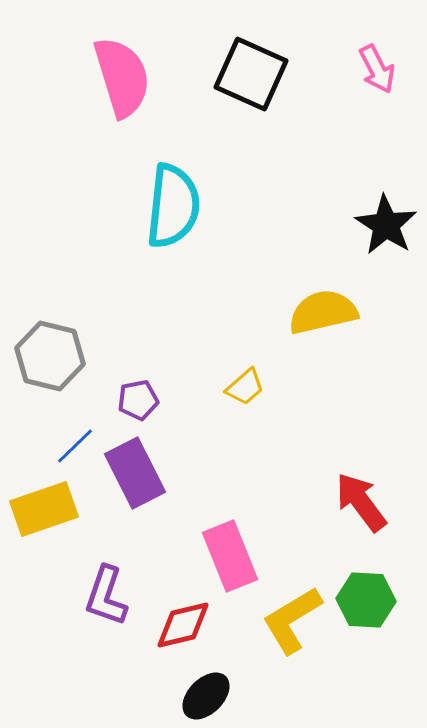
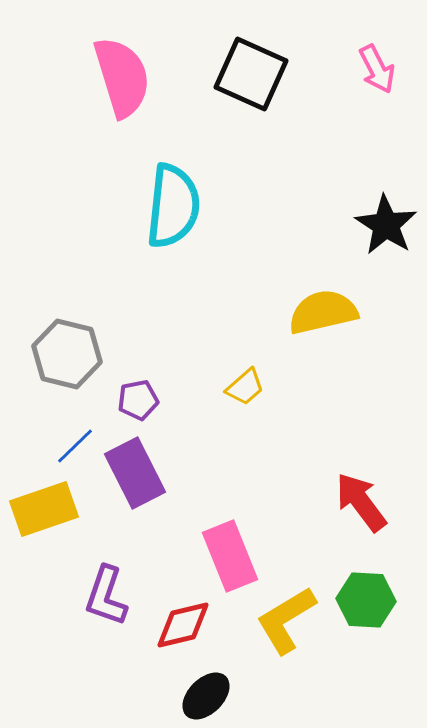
gray hexagon: moved 17 px right, 2 px up
yellow L-shape: moved 6 px left
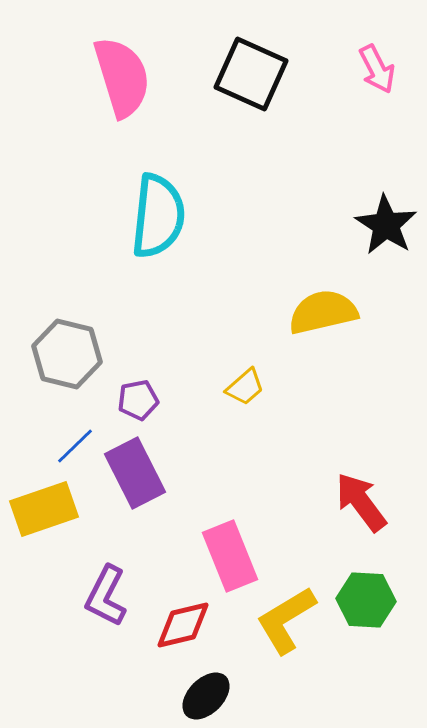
cyan semicircle: moved 15 px left, 10 px down
purple L-shape: rotated 8 degrees clockwise
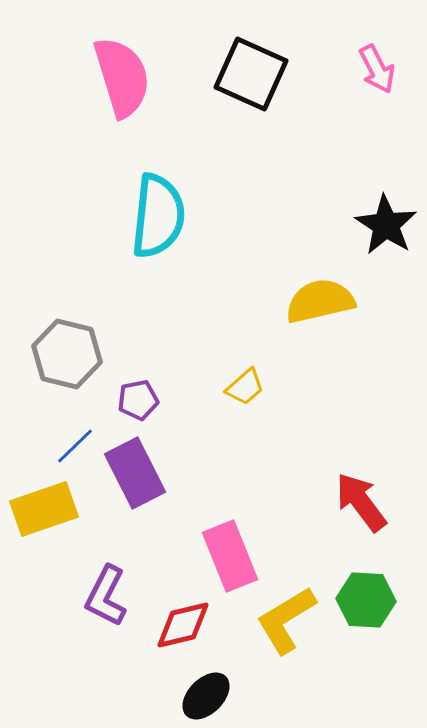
yellow semicircle: moved 3 px left, 11 px up
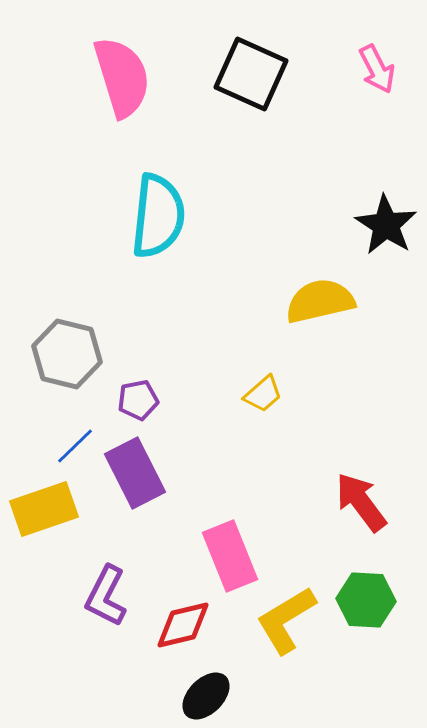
yellow trapezoid: moved 18 px right, 7 px down
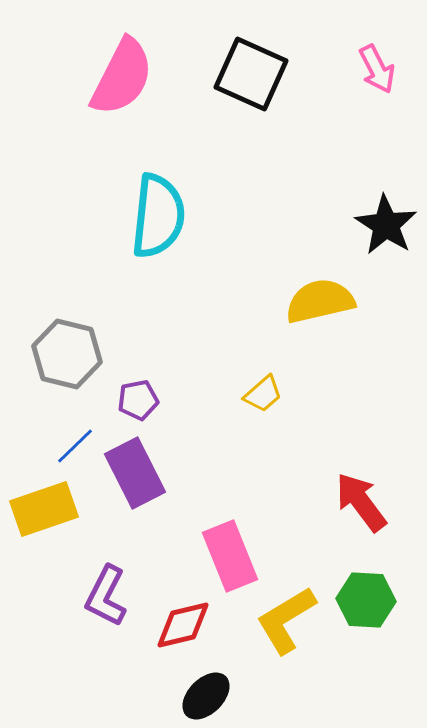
pink semicircle: rotated 44 degrees clockwise
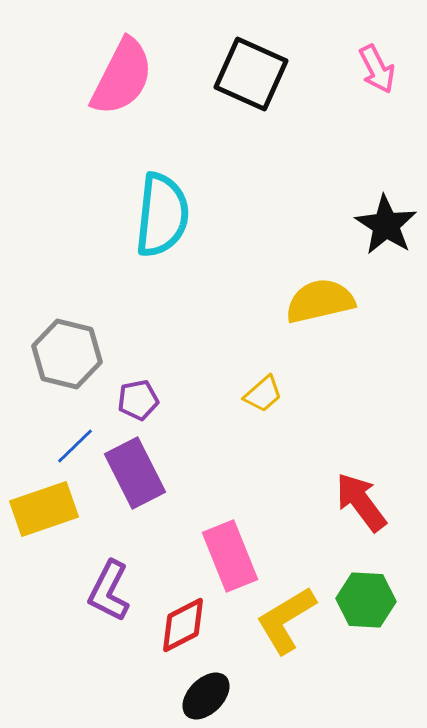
cyan semicircle: moved 4 px right, 1 px up
purple L-shape: moved 3 px right, 5 px up
red diamond: rotated 14 degrees counterclockwise
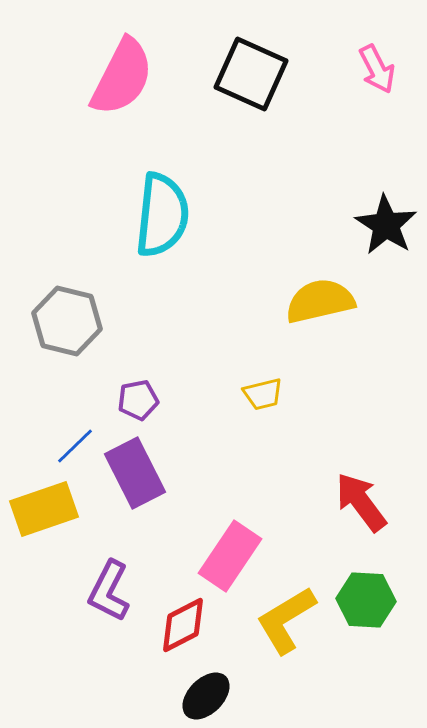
gray hexagon: moved 33 px up
yellow trapezoid: rotated 27 degrees clockwise
pink rectangle: rotated 56 degrees clockwise
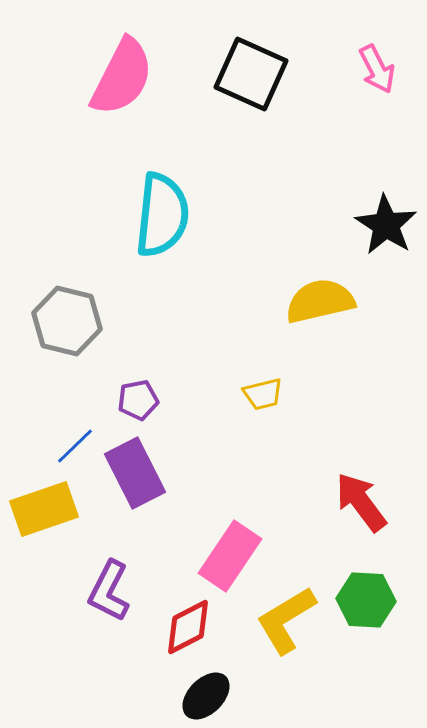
red diamond: moved 5 px right, 2 px down
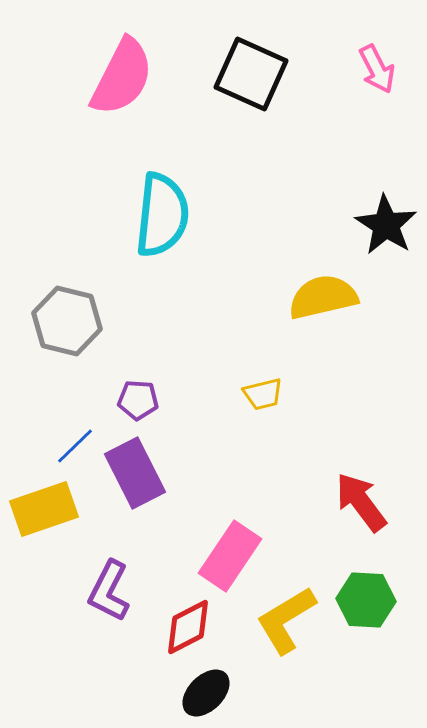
yellow semicircle: moved 3 px right, 4 px up
purple pentagon: rotated 15 degrees clockwise
black ellipse: moved 3 px up
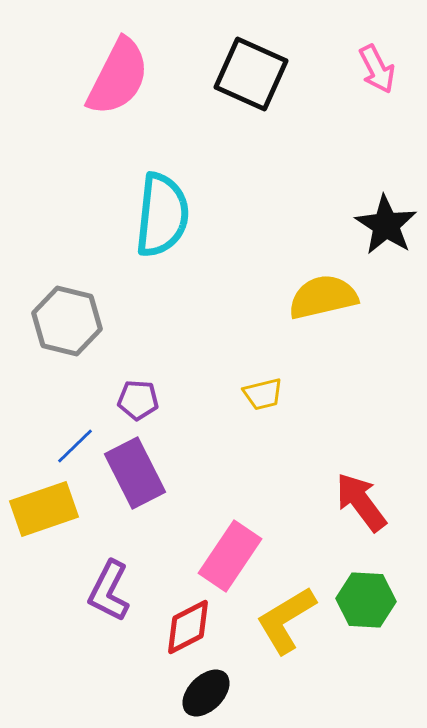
pink semicircle: moved 4 px left
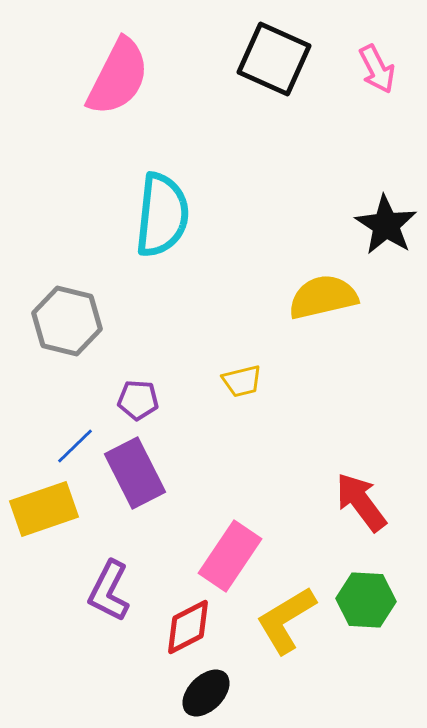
black square: moved 23 px right, 15 px up
yellow trapezoid: moved 21 px left, 13 px up
